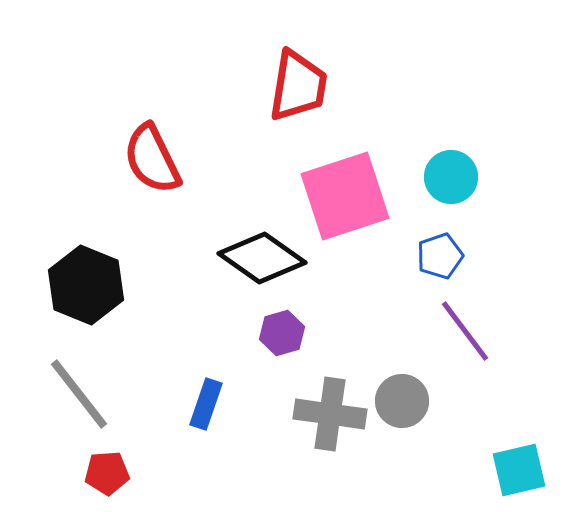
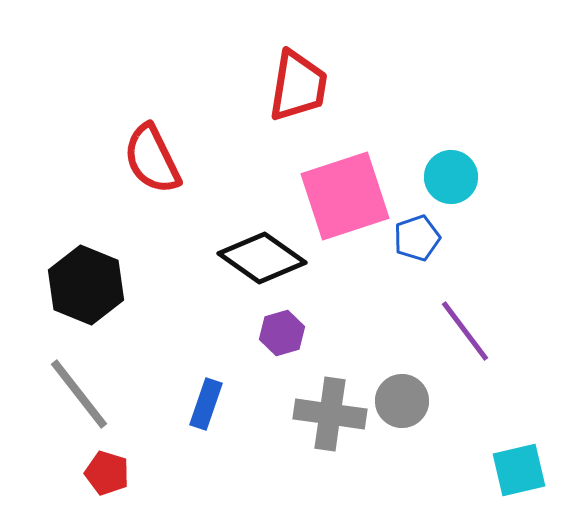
blue pentagon: moved 23 px left, 18 px up
red pentagon: rotated 21 degrees clockwise
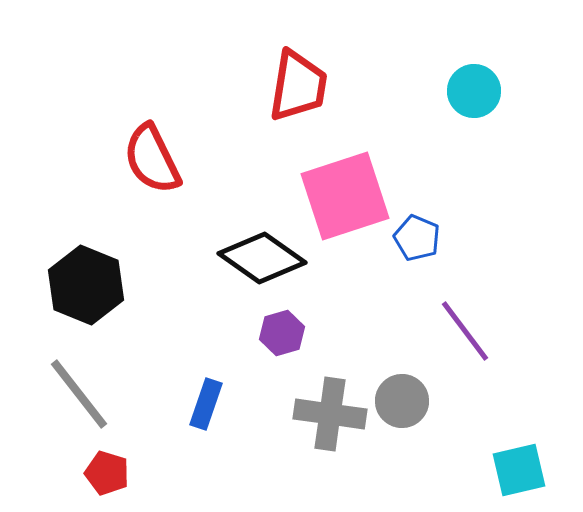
cyan circle: moved 23 px right, 86 px up
blue pentagon: rotated 30 degrees counterclockwise
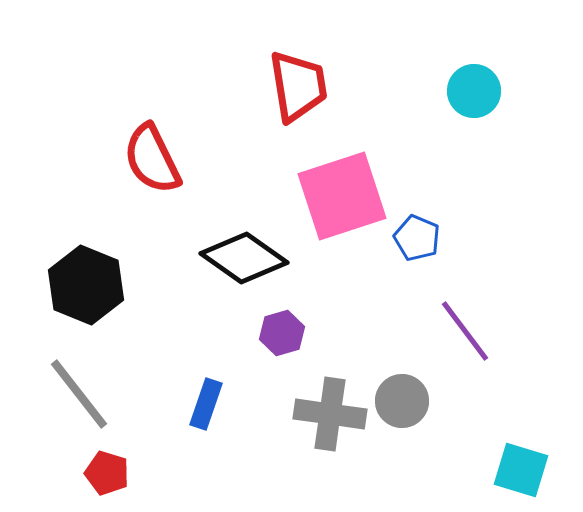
red trapezoid: rotated 18 degrees counterclockwise
pink square: moved 3 px left
black diamond: moved 18 px left
cyan square: moved 2 px right; rotated 30 degrees clockwise
